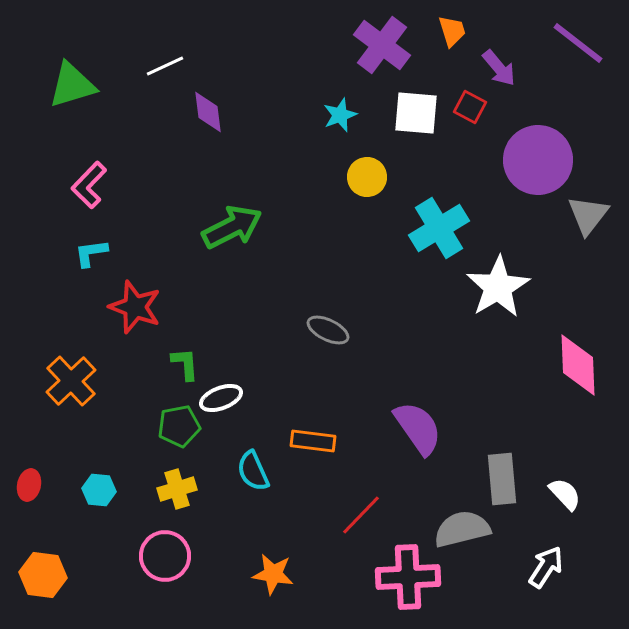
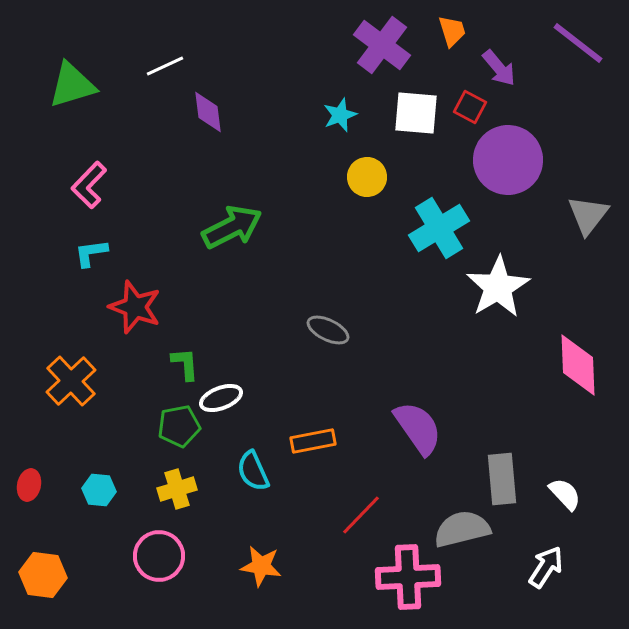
purple circle: moved 30 px left
orange rectangle: rotated 18 degrees counterclockwise
pink circle: moved 6 px left
orange star: moved 12 px left, 8 px up
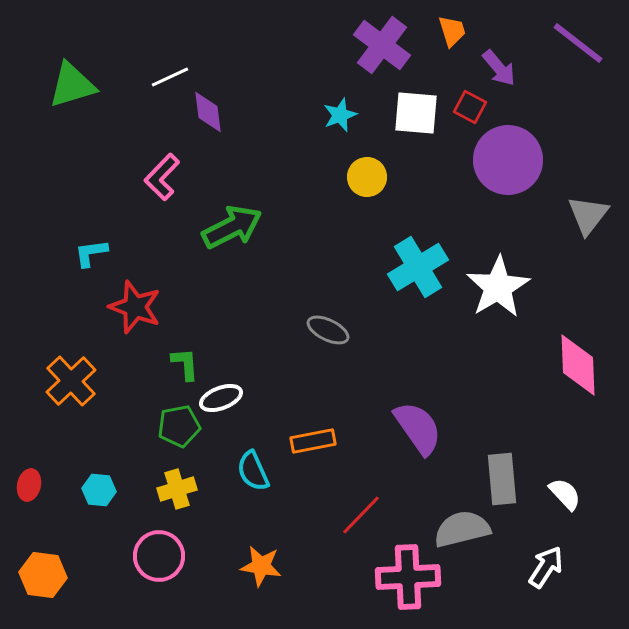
white line: moved 5 px right, 11 px down
pink L-shape: moved 73 px right, 8 px up
cyan cross: moved 21 px left, 39 px down
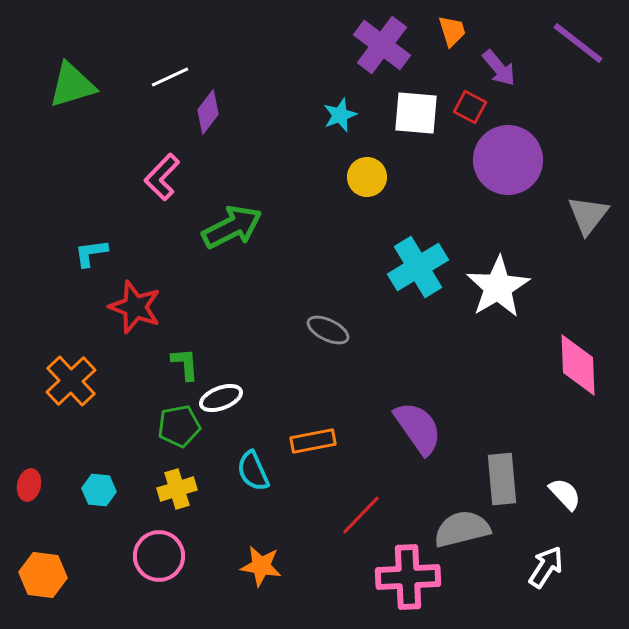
purple diamond: rotated 45 degrees clockwise
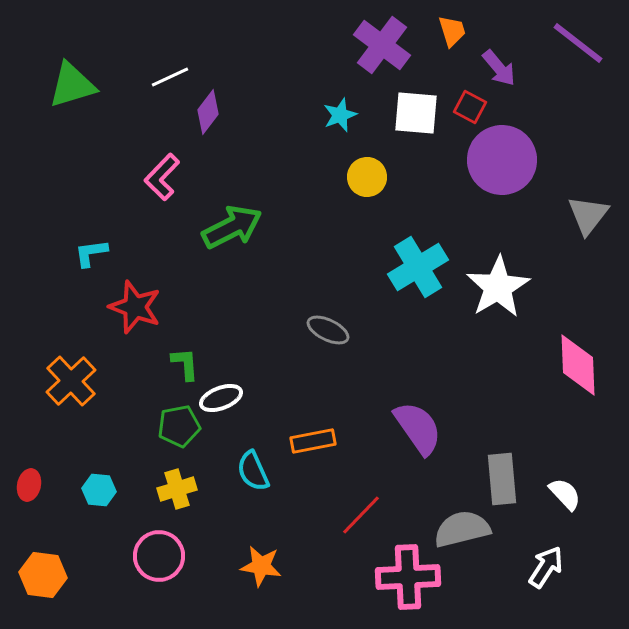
purple circle: moved 6 px left
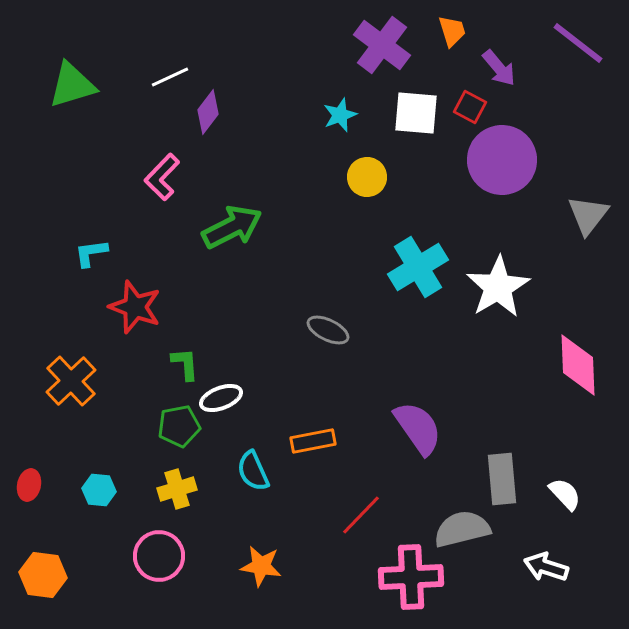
white arrow: rotated 105 degrees counterclockwise
pink cross: moved 3 px right
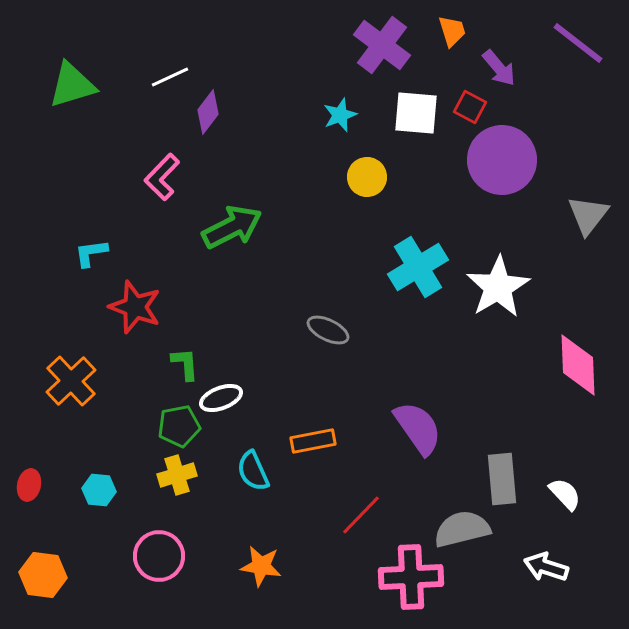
yellow cross: moved 14 px up
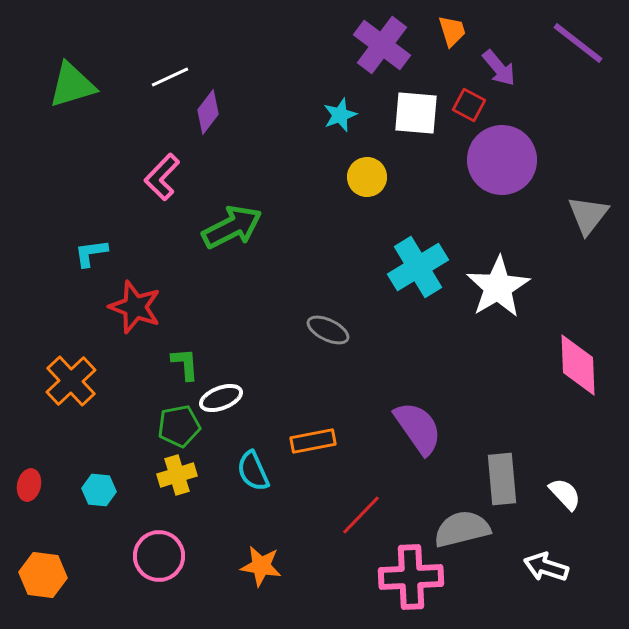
red square: moved 1 px left, 2 px up
